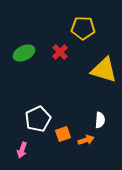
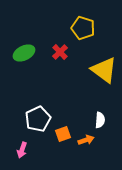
yellow pentagon: rotated 15 degrees clockwise
yellow triangle: rotated 20 degrees clockwise
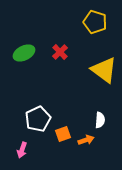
yellow pentagon: moved 12 px right, 6 px up
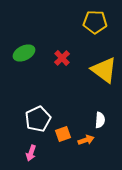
yellow pentagon: rotated 15 degrees counterclockwise
red cross: moved 2 px right, 6 px down
pink arrow: moved 9 px right, 3 px down
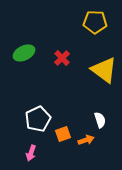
white semicircle: rotated 21 degrees counterclockwise
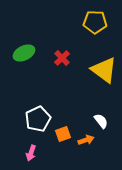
white semicircle: moved 1 px right, 1 px down; rotated 21 degrees counterclockwise
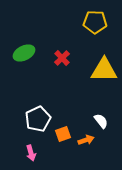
yellow triangle: rotated 36 degrees counterclockwise
pink arrow: rotated 35 degrees counterclockwise
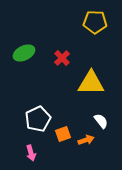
yellow triangle: moved 13 px left, 13 px down
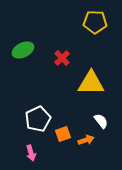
green ellipse: moved 1 px left, 3 px up
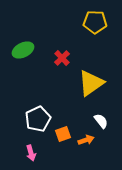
yellow triangle: rotated 36 degrees counterclockwise
